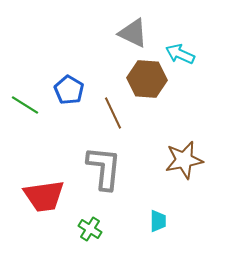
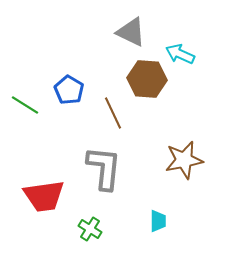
gray triangle: moved 2 px left, 1 px up
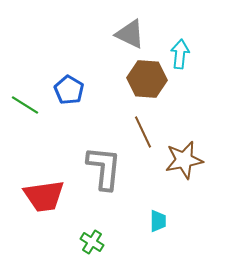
gray triangle: moved 1 px left, 2 px down
cyan arrow: rotated 72 degrees clockwise
brown line: moved 30 px right, 19 px down
green cross: moved 2 px right, 13 px down
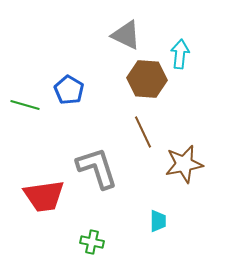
gray triangle: moved 4 px left, 1 px down
green line: rotated 16 degrees counterclockwise
brown star: moved 4 px down
gray L-shape: moved 7 px left; rotated 24 degrees counterclockwise
green cross: rotated 20 degrees counterclockwise
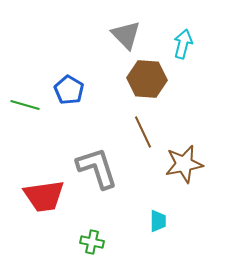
gray triangle: rotated 20 degrees clockwise
cyan arrow: moved 3 px right, 10 px up; rotated 8 degrees clockwise
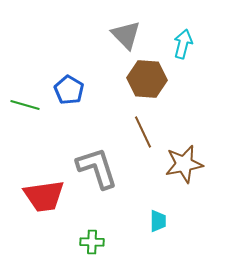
green cross: rotated 10 degrees counterclockwise
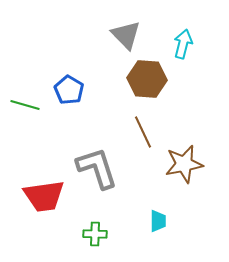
green cross: moved 3 px right, 8 px up
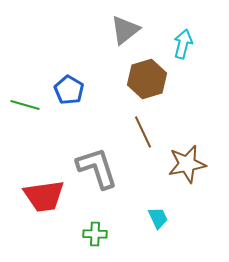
gray triangle: moved 1 px left, 5 px up; rotated 36 degrees clockwise
brown hexagon: rotated 21 degrees counterclockwise
brown star: moved 3 px right
cyan trapezoid: moved 3 px up; rotated 25 degrees counterclockwise
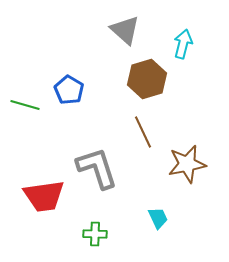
gray triangle: rotated 40 degrees counterclockwise
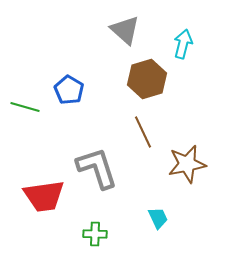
green line: moved 2 px down
